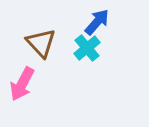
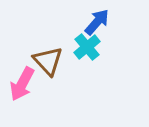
brown triangle: moved 7 px right, 18 px down
cyan cross: moved 1 px up
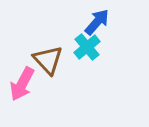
brown triangle: moved 1 px up
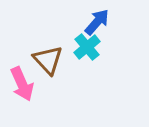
pink arrow: rotated 52 degrees counterclockwise
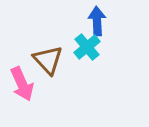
blue arrow: moved 1 px up; rotated 44 degrees counterclockwise
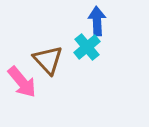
pink arrow: moved 2 px up; rotated 16 degrees counterclockwise
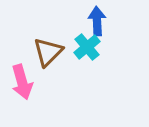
brown triangle: moved 8 px up; rotated 28 degrees clockwise
pink arrow: rotated 24 degrees clockwise
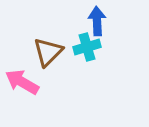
cyan cross: rotated 24 degrees clockwise
pink arrow: rotated 136 degrees clockwise
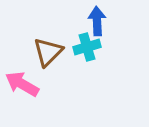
pink arrow: moved 2 px down
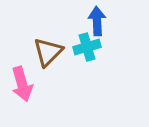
pink arrow: rotated 136 degrees counterclockwise
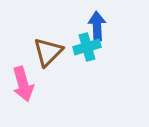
blue arrow: moved 5 px down
pink arrow: moved 1 px right
